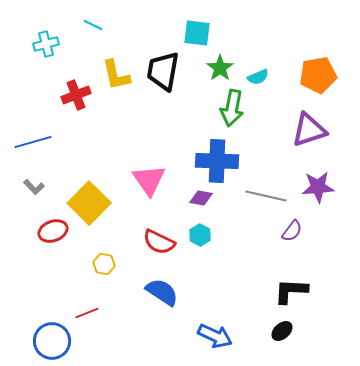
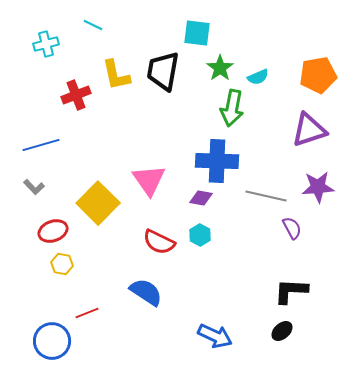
blue line: moved 8 px right, 3 px down
yellow square: moved 9 px right
purple semicircle: moved 3 px up; rotated 65 degrees counterclockwise
yellow hexagon: moved 42 px left
blue semicircle: moved 16 px left
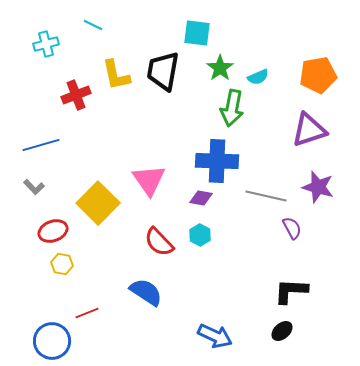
purple star: rotated 20 degrees clockwise
red semicircle: rotated 20 degrees clockwise
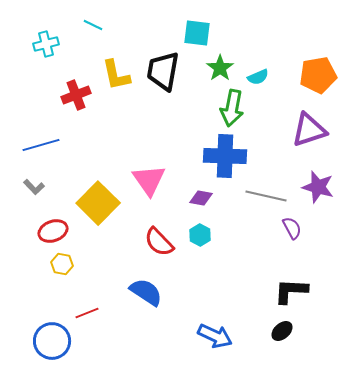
blue cross: moved 8 px right, 5 px up
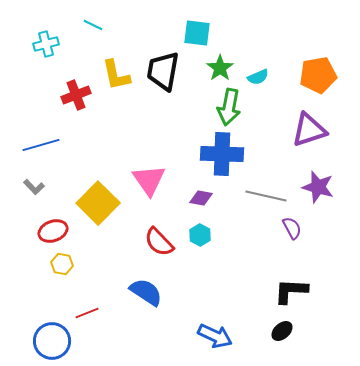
green arrow: moved 3 px left, 1 px up
blue cross: moved 3 px left, 2 px up
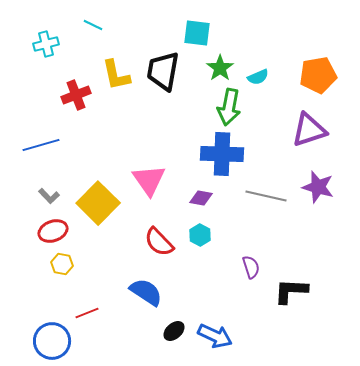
gray L-shape: moved 15 px right, 9 px down
purple semicircle: moved 41 px left, 39 px down; rotated 10 degrees clockwise
black ellipse: moved 108 px left
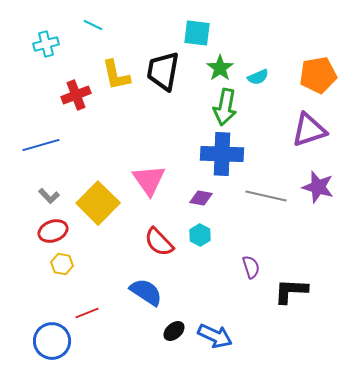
green arrow: moved 4 px left
